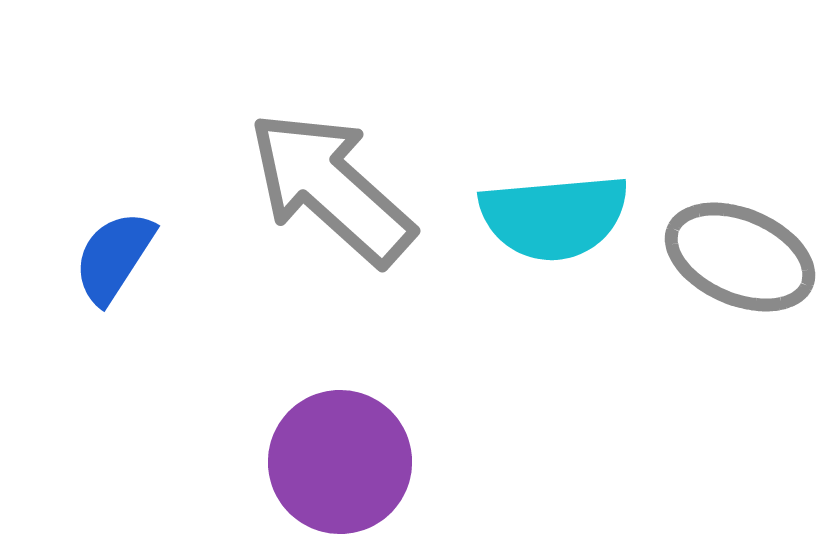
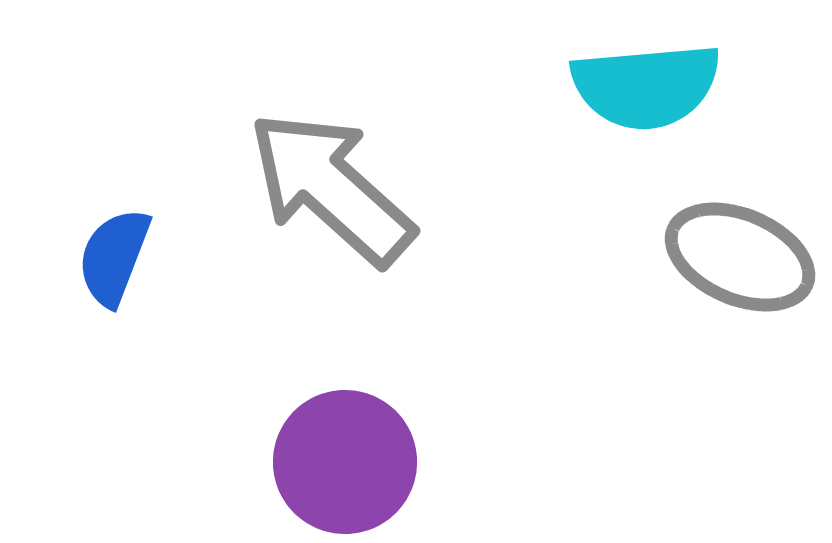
cyan semicircle: moved 92 px right, 131 px up
blue semicircle: rotated 12 degrees counterclockwise
purple circle: moved 5 px right
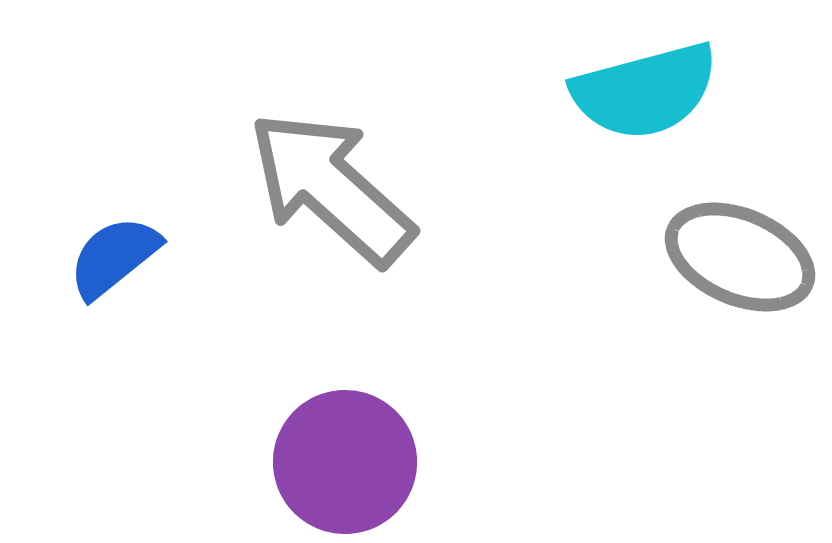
cyan semicircle: moved 1 px left, 5 px down; rotated 10 degrees counterclockwise
blue semicircle: rotated 30 degrees clockwise
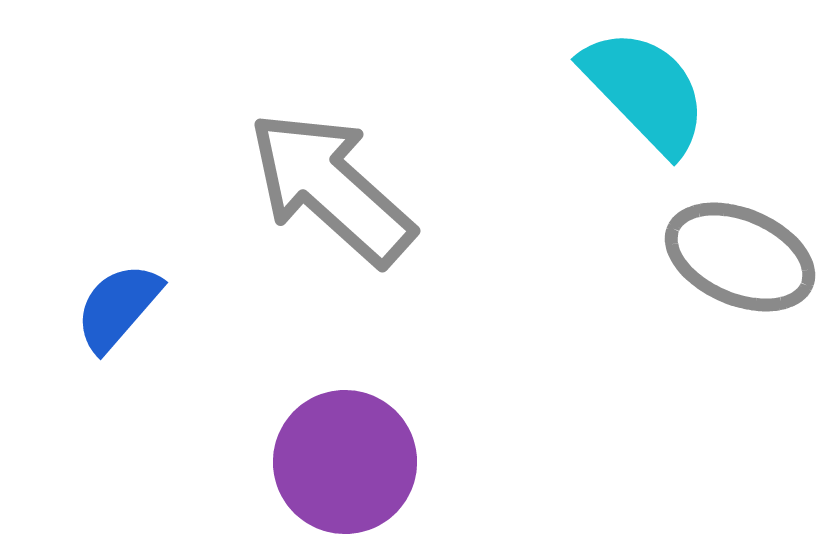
cyan semicircle: rotated 119 degrees counterclockwise
blue semicircle: moved 4 px right, 50 px down; rotated 10 degrees counterclockwise
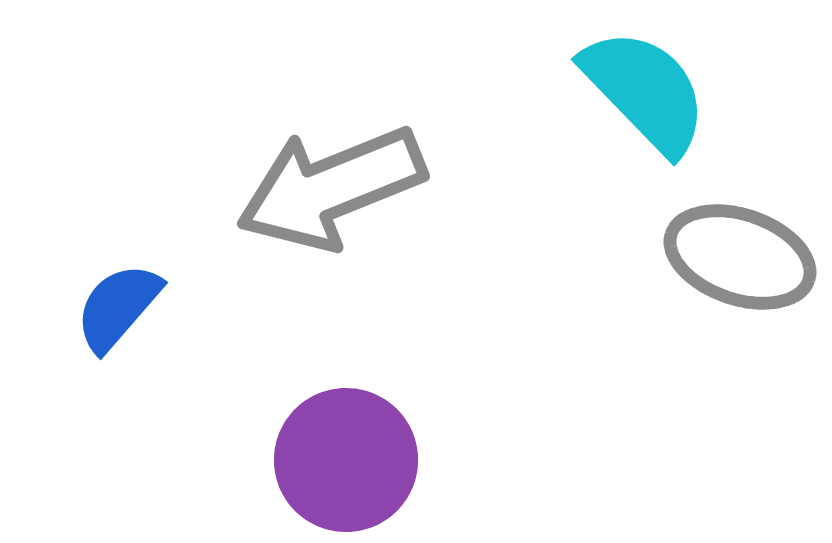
gray arrow: rotated 64 degrees counterclockwise
gray ellipse: rotated 4 degrees counterclockwise
purple circle: moved 1 px right, 2 px up
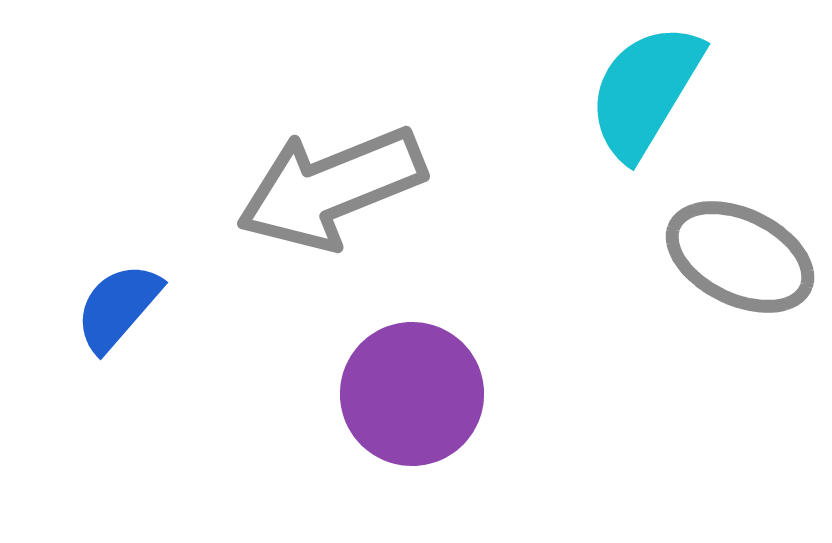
cyan semicircle: rotated 105 degrees counterclockwise
gray ellipse: rotated 7 degrees clockwise
purple circle: moved 66 px right, 66 px up
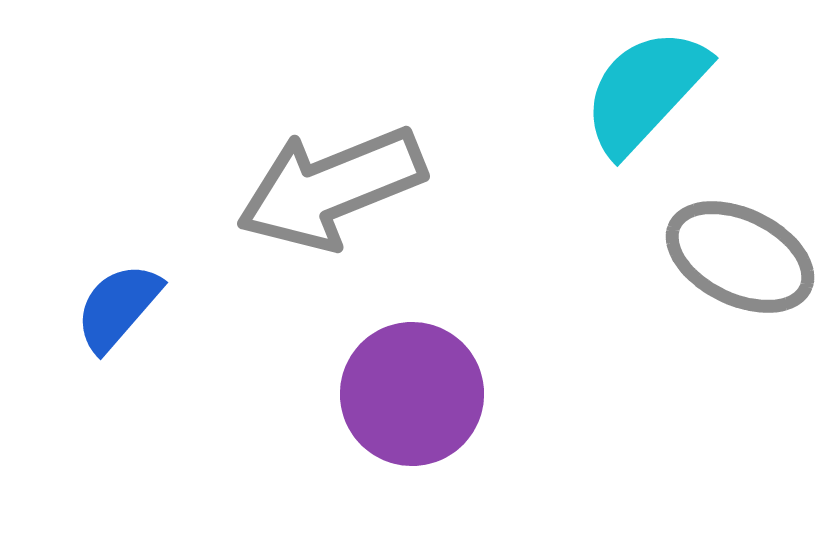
cyan semicircle: rotated 12 degrees clockwise
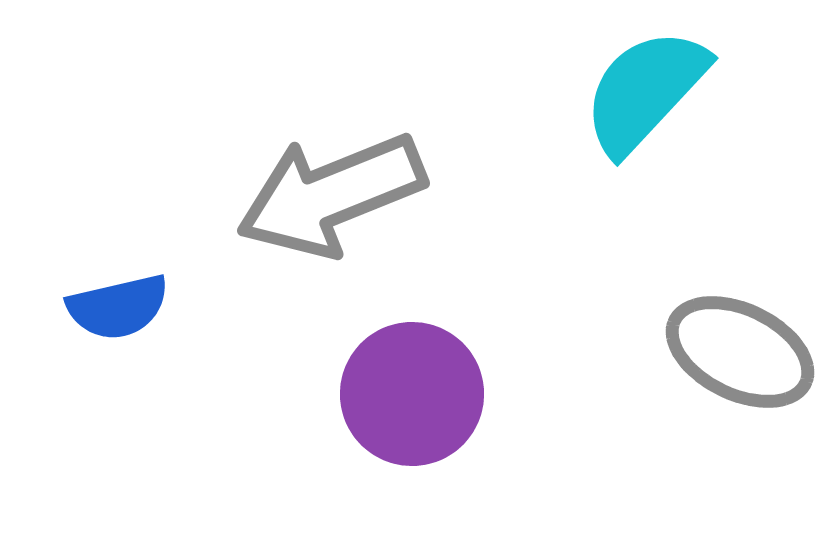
gray arrow: moved 7 px down
gray ellipse: moved 95 px down
blue semicircle: rotated 144 degrees counterclockwise
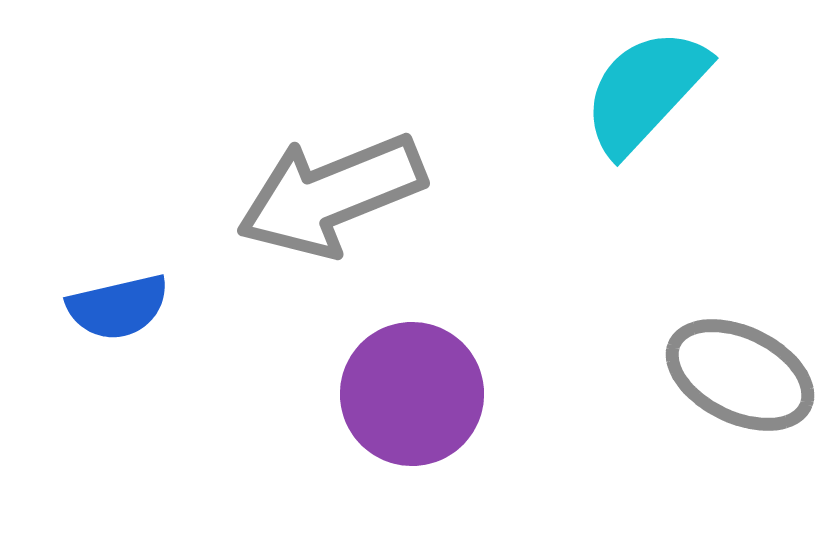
gray ellipse: moved 23 px down
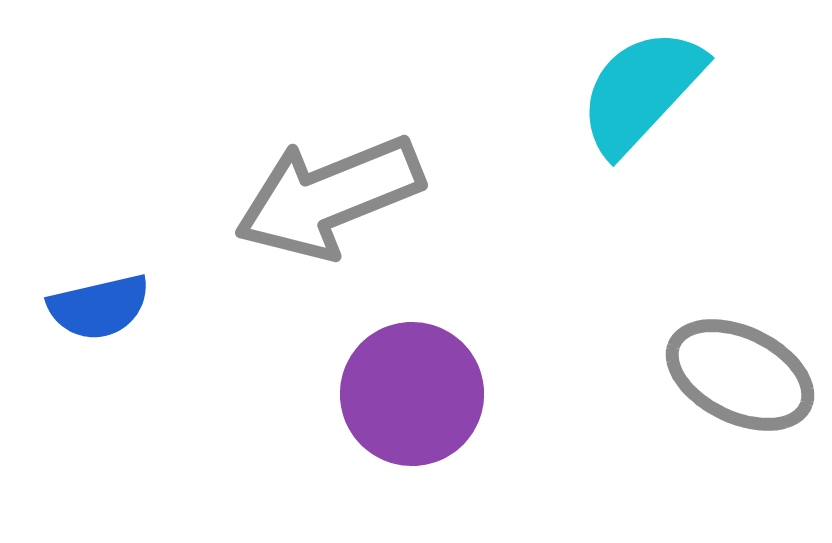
cyan semicircle: moved 4 px left
gray arrow: moved 2 px left, 2 px down
blue semicircle: moved 19 px left
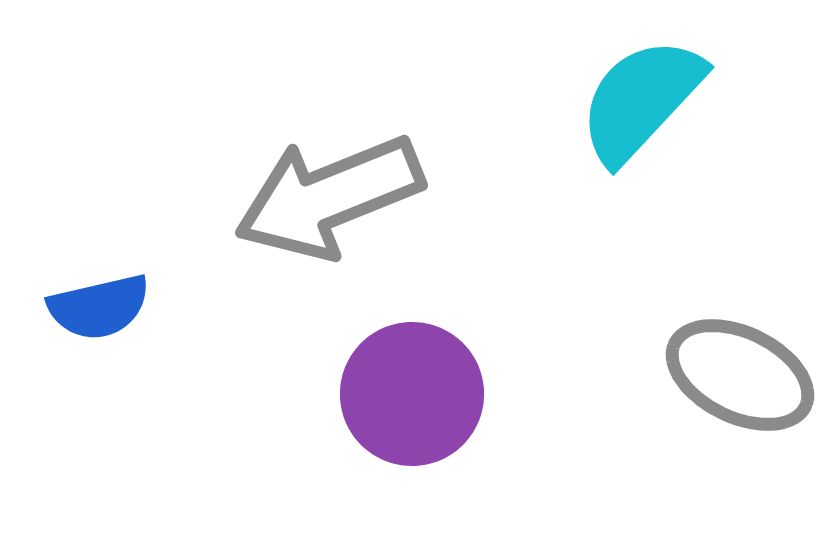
cyan semicircle: moved 9 px down
